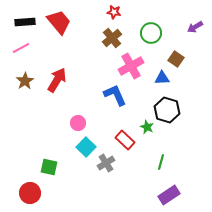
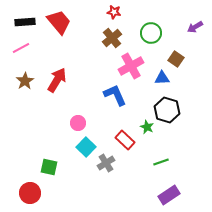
green line: rotated 56 degrees clockwise
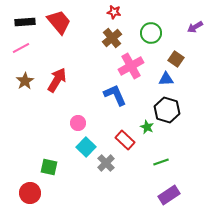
blue triangle: moved 4 px right, 1 px down
gray cross: rotated 12 degrees counterclockwise
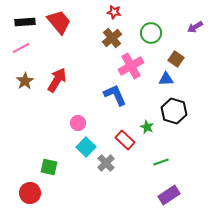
black hexagon: moved 7 px right, 1 px down
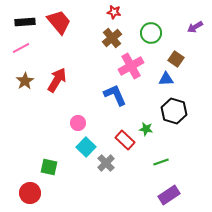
green star: moved 1 px left, 2 px down; rotated 16 degrees counterclockwise
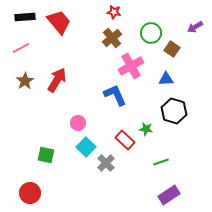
black rectangle: moved 5 px up
brown square: moved 4 px left, 10 px up
green square: moved 3 px left, 12 px up
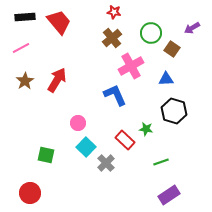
purple arrow: moved 3 px left, 1 px down
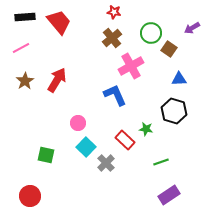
brown square: moved 3 px left
blue triangle: moved 13 px right
red circle: moved 3 px down
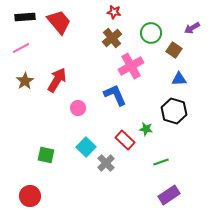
brown square: moved 5 px right, 1 px down
pink circle: moved 15 px up
